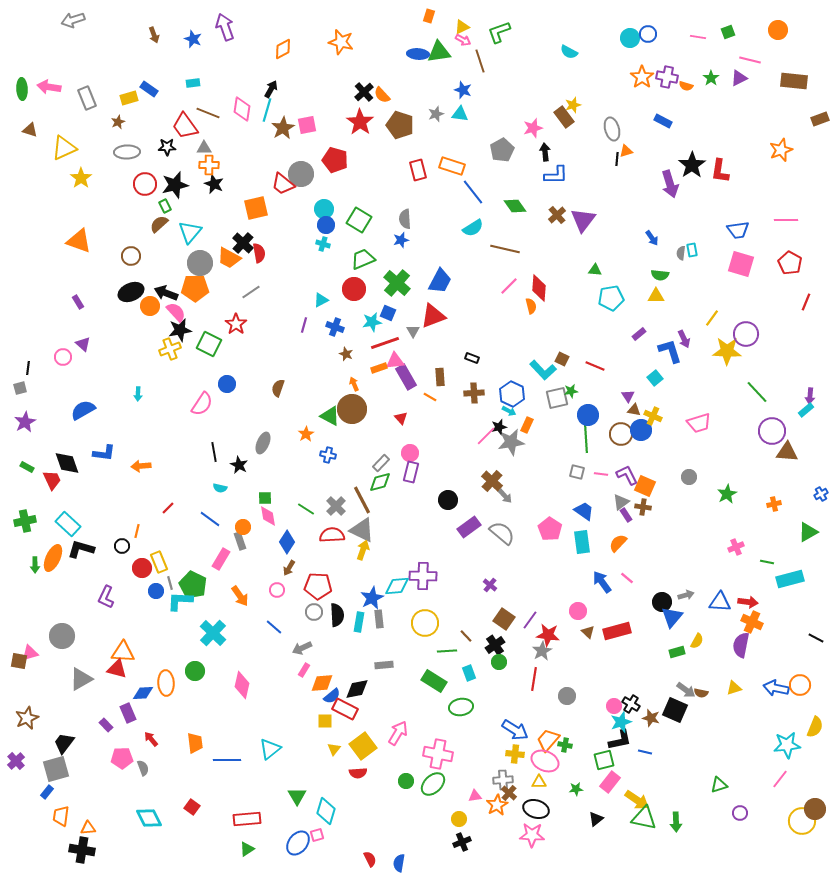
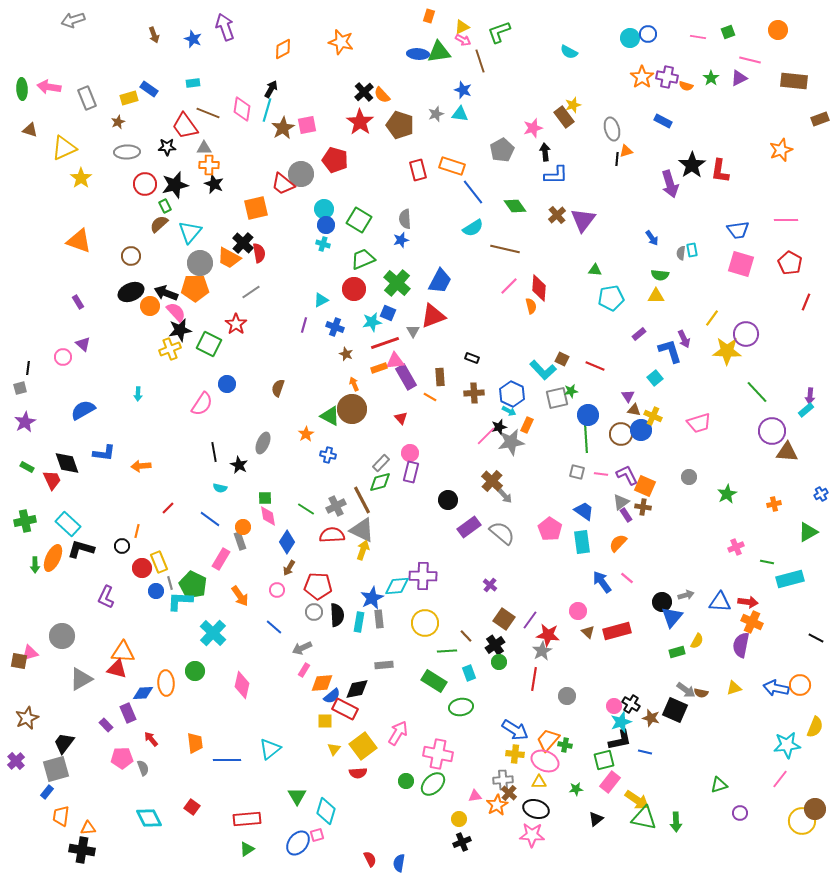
gray cross at (336, 506): rotated 18 degrees clockwise
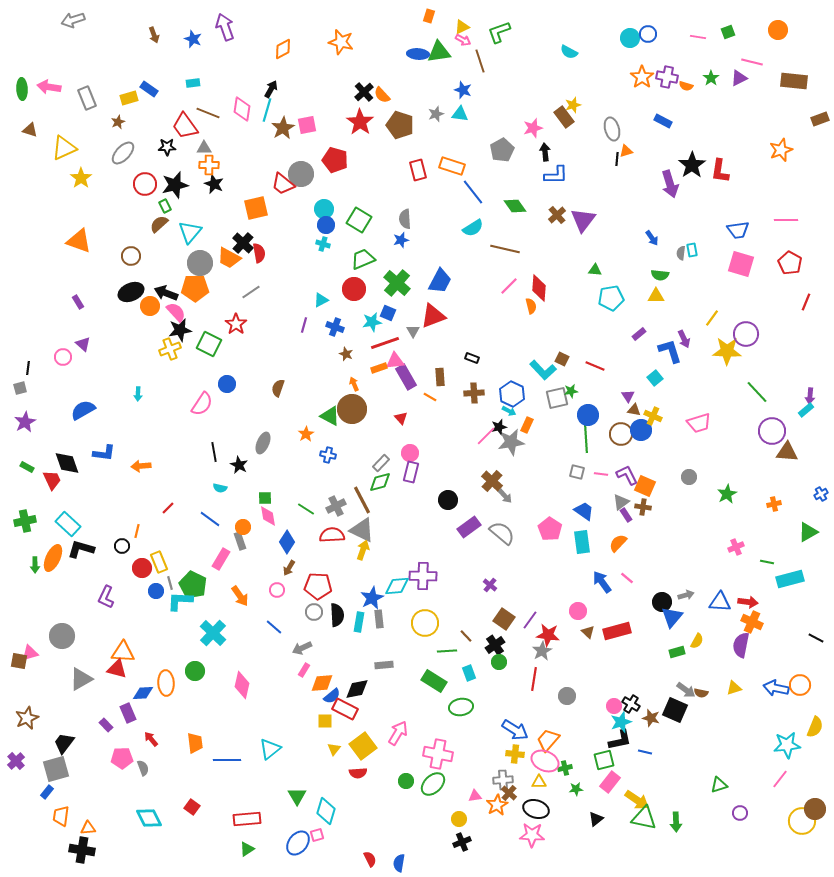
pink line at (750, 60): moved 2 px right, 2 px down
gray ellipse at (127, 152): moved 4 px left, 1 px down; rotated 45 degrees counterclockwise
green cross at (565, 745): moved 23 px down; rotated 24 degrees counterclockwise
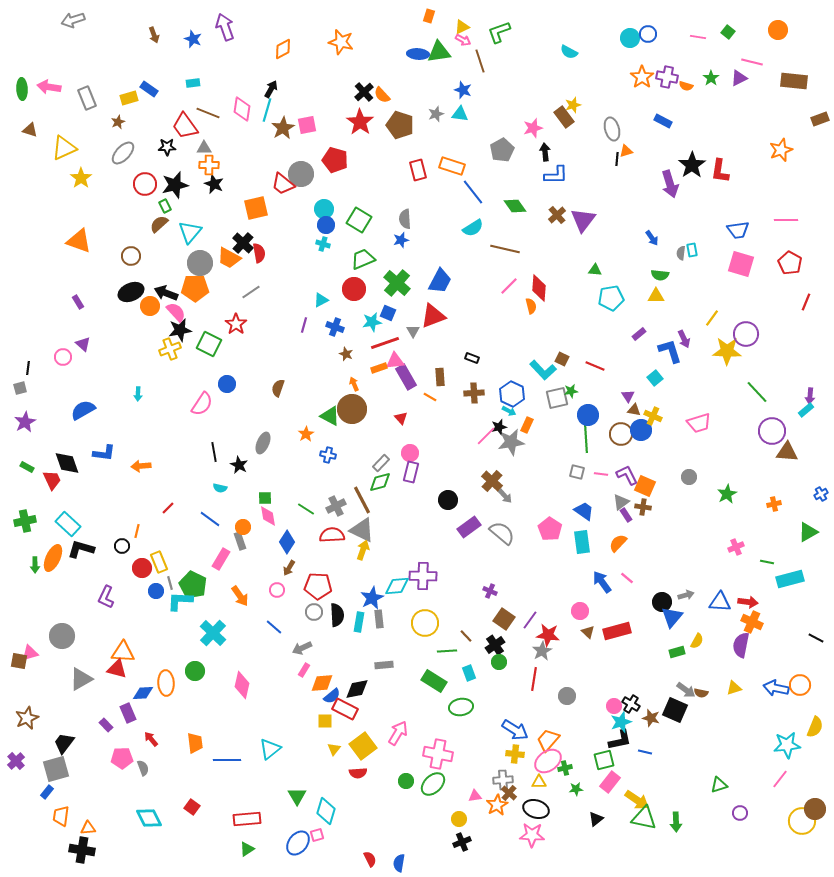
green square at (728, 32): rotated 32 degrees counterclockwise
purple cross at (490, 585): moved 6 px down; rotated 16 degrees counterclockwise
pink circle at (578, 611): moved 2 px right
pink ellipse at (545, 761): moved 3 px right; rotated 60 degrees counterclockwise
